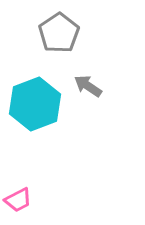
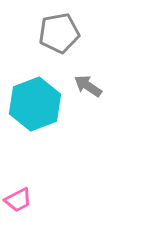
gray pentagon: rotated 24 degrees clockwise
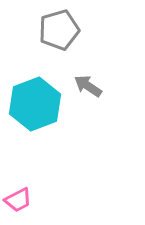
gray pentagon: moved 3 px up; rotated 6 degrees counterclockwise
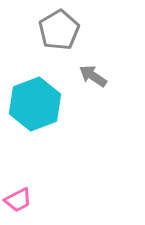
gray pentagon: rotated 15 degrees counterclockwise
gray arrow: moved 5 px right, 10 px up
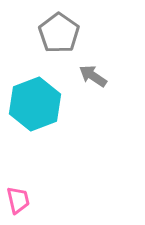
gray pentagon: moved 3 px down; rotated 6 degrees counterclockwise
pink trapezoid: rotated 76 degrees counterclockwise
